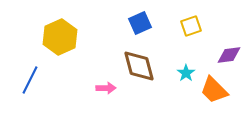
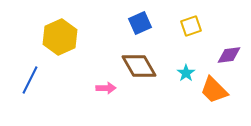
brown diamond: rotated 15 degrees counterclockwise
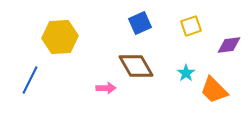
yellow hexagon: rotated 20 degrees clockwise
purple diamond: moved 10 px up
brown diamond: moved 3 px left
